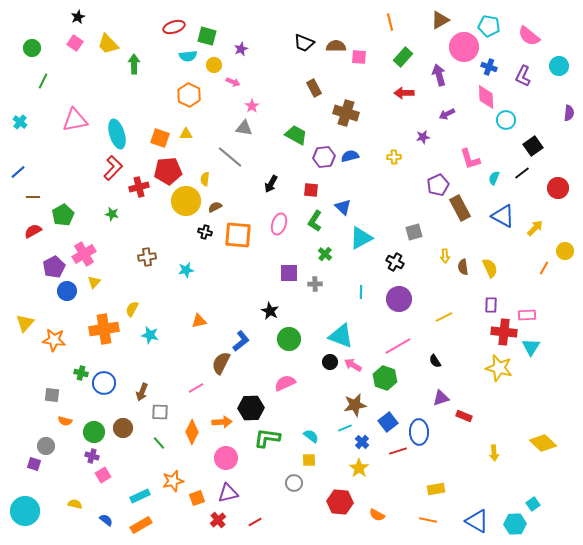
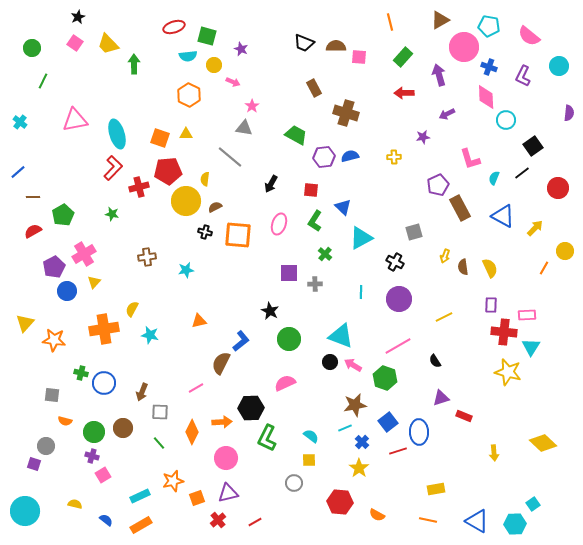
purple star at (241, 49): rotated 24 degrees counterclockwise
yellow arrow at (445, 256): rotated 24 degrees clockwise
yellow star at (499, 368): moved 9 px right, 4 px down
green L-shape at (267, 438): rotated 72 degrees counterclockwise
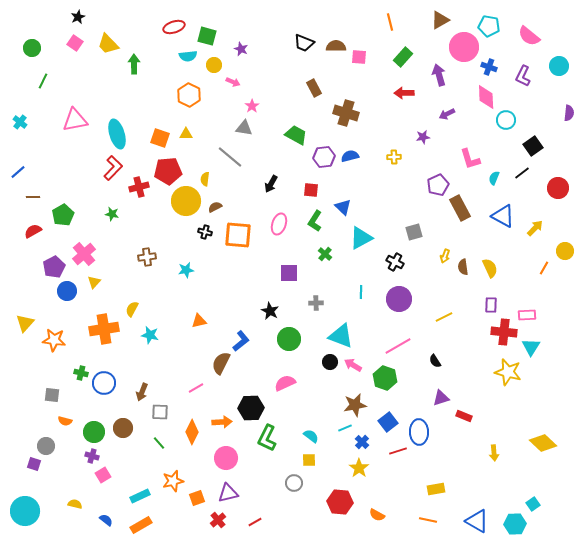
pink cross at (84, 254): rotated 10 degrees counterclockwise
gray cross at (315, 284): moved 1 px right, 19 px down
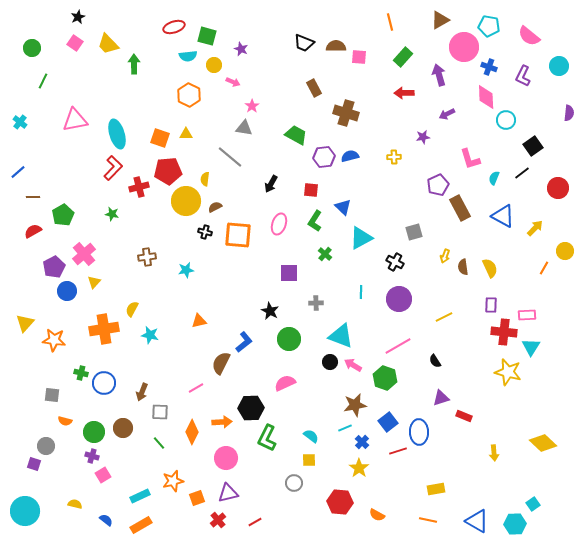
blue L-shape at (241, 341): moved 3 px right, 1 px down
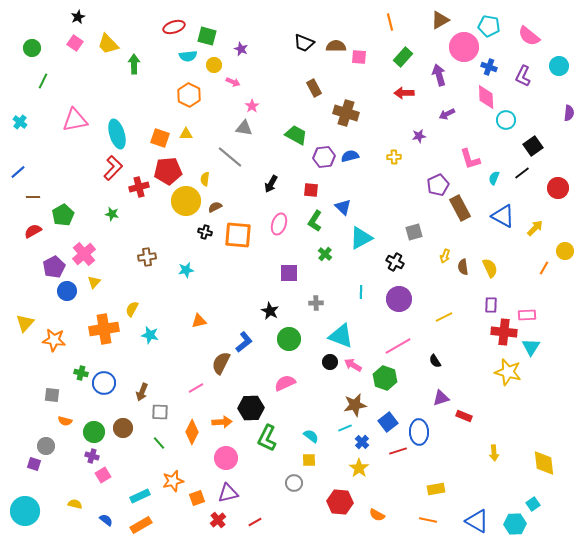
purple star at (423, 137): moved 4 px left, 1 px up
yellow diamond at (543, 443): moved 1 px right, 20 px down; rotated 40 degrees clockwise
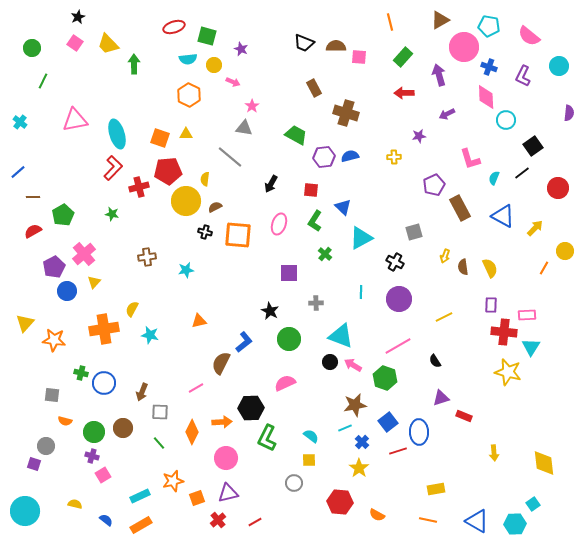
cyan semicircle at (188, 56): moved 3 px down
purple pentagon at (438, 185): moved 4 px left
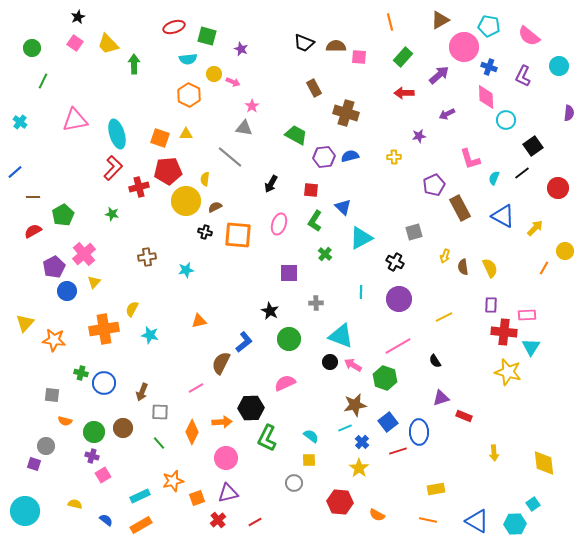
yellow circle at (214, 65): moved 9 px down
purple arrow at (439, 75): rotated 65 degrees clockwise
blue line at (18, 172): moved 3 px left
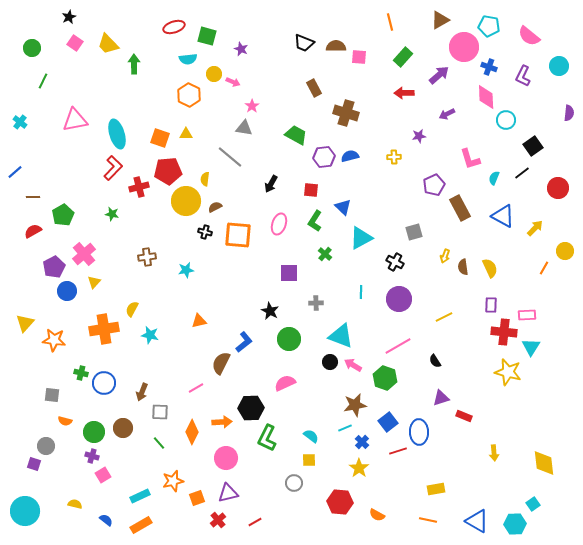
black star at (78, 17): moved 9 px left
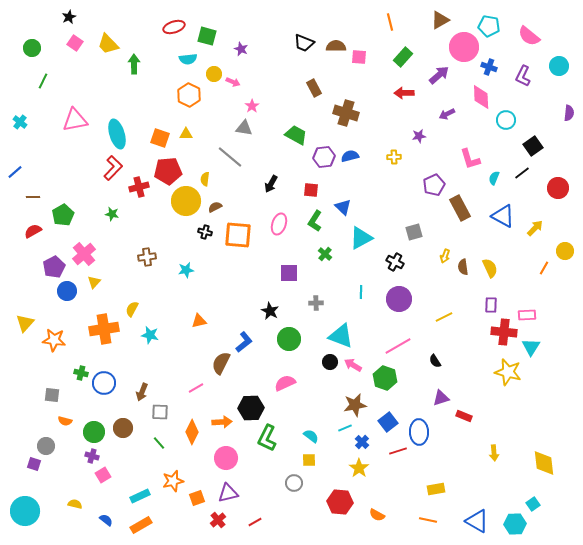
pink diamond at (486, 97): moved 5 px left
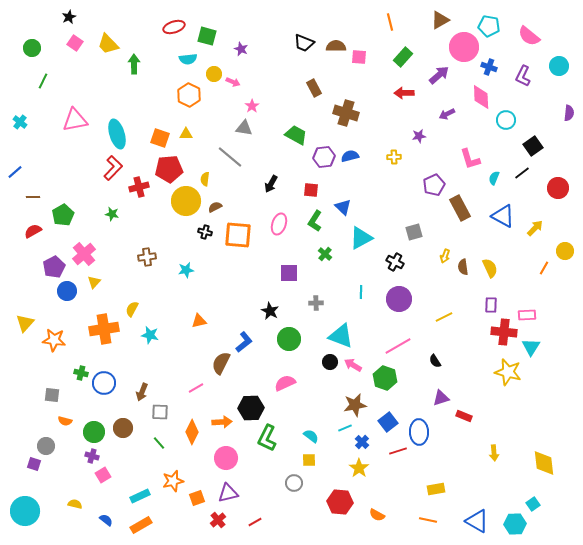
red pentagon at (168, 171): moved 1 px right, 2 px up
